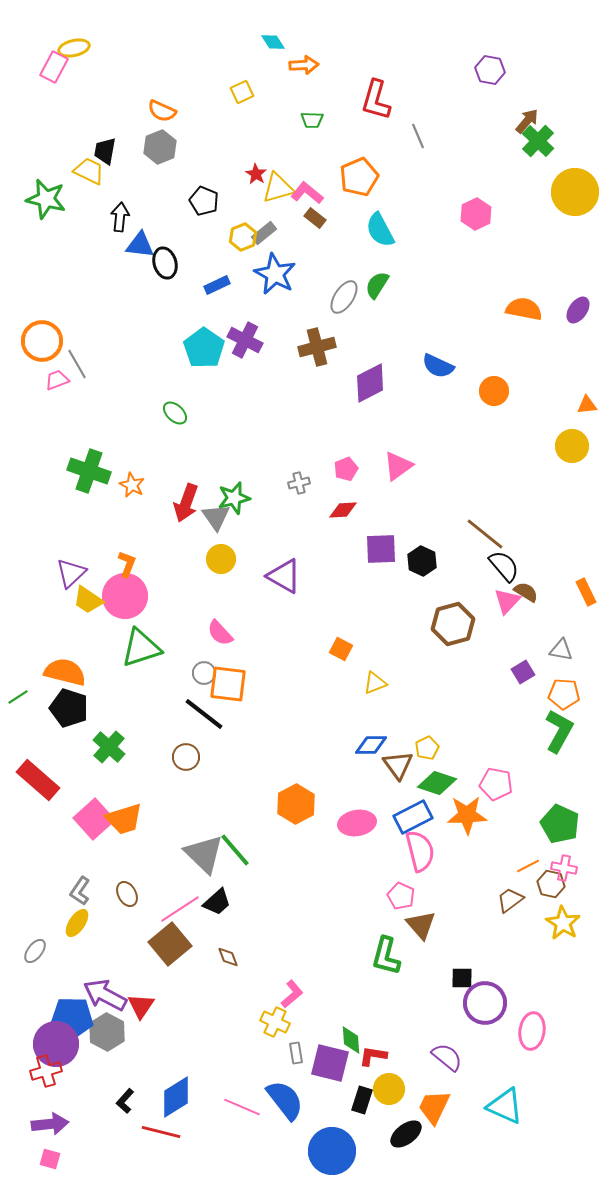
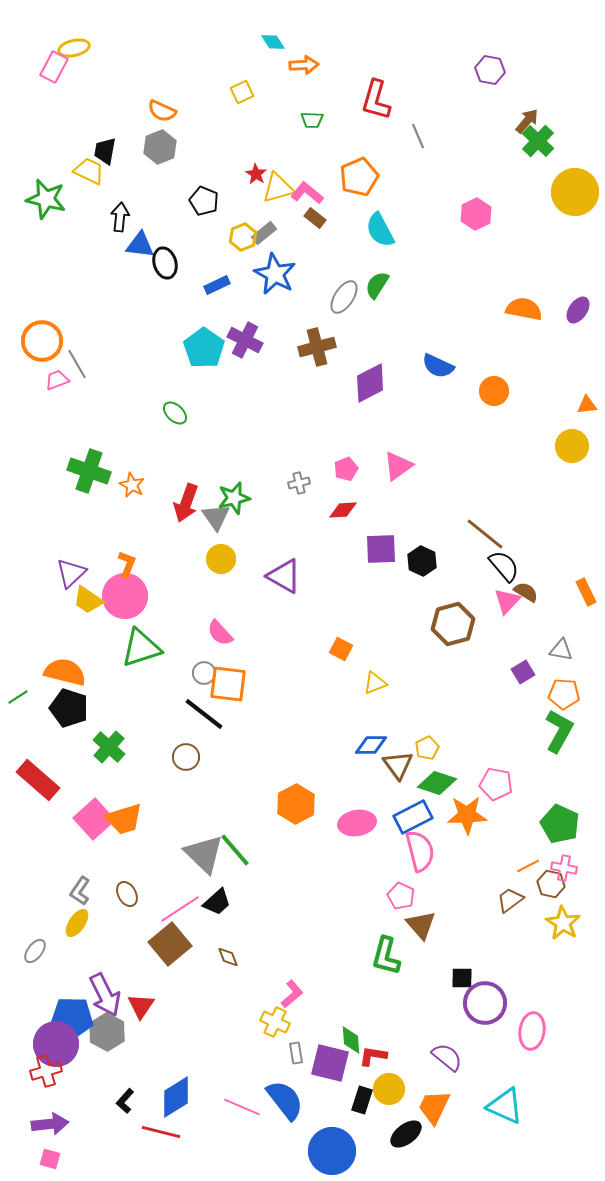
purple arrow at (105, 995): rotated 144 degrees counterclockwise
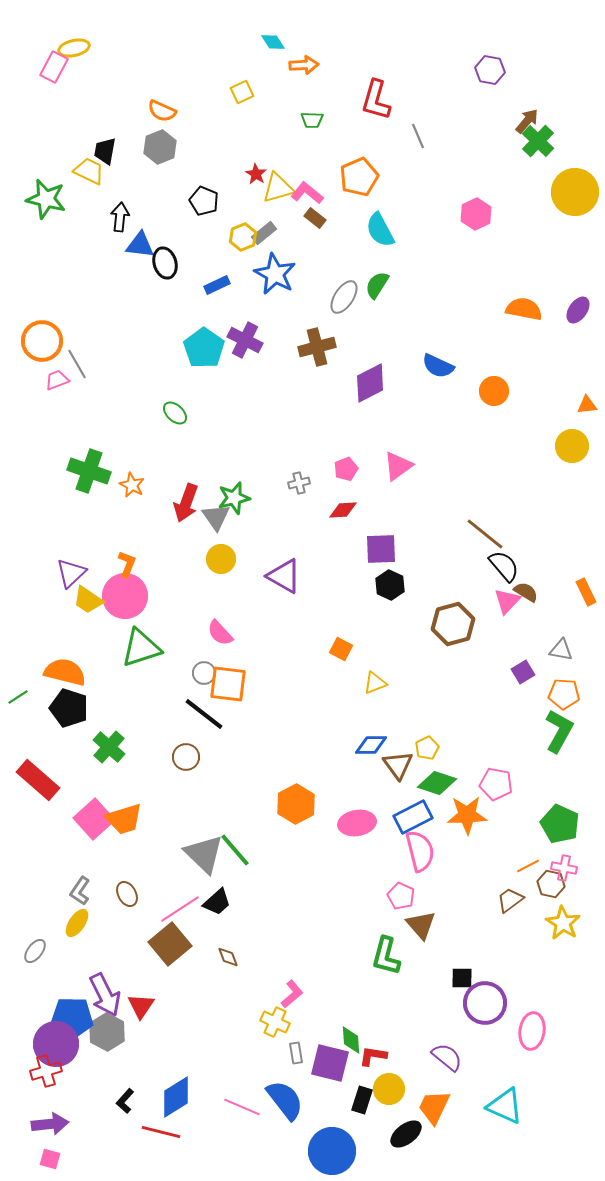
black hexagon at (422, 561): moved 32 px left, 24 px down
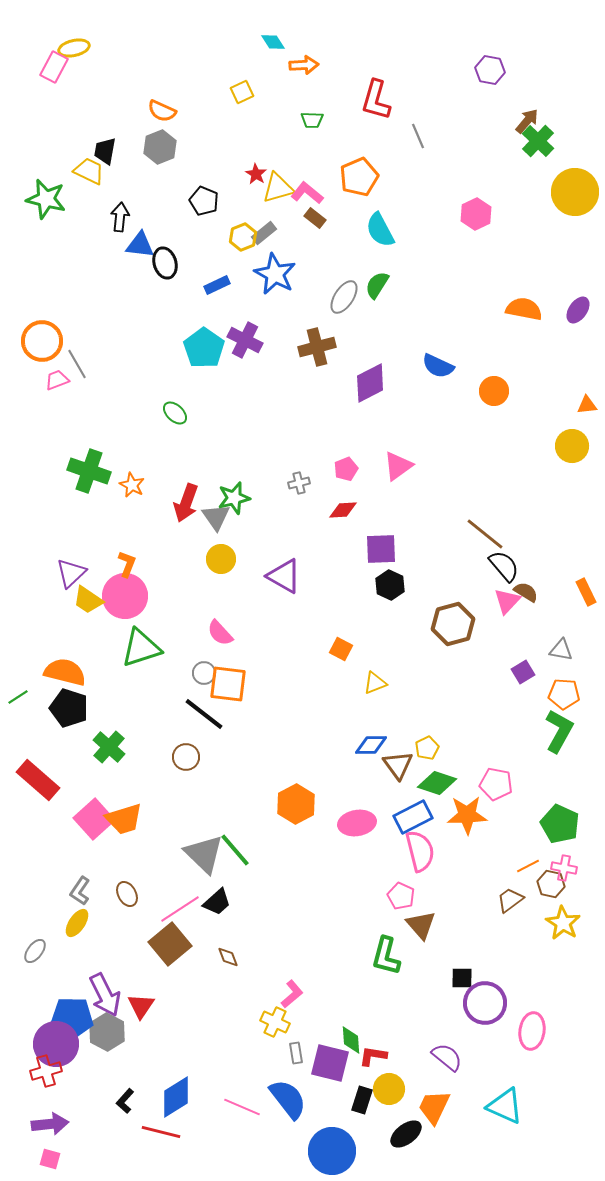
blue semicircle at (285, 1100): moved 3 px right, 1 px up
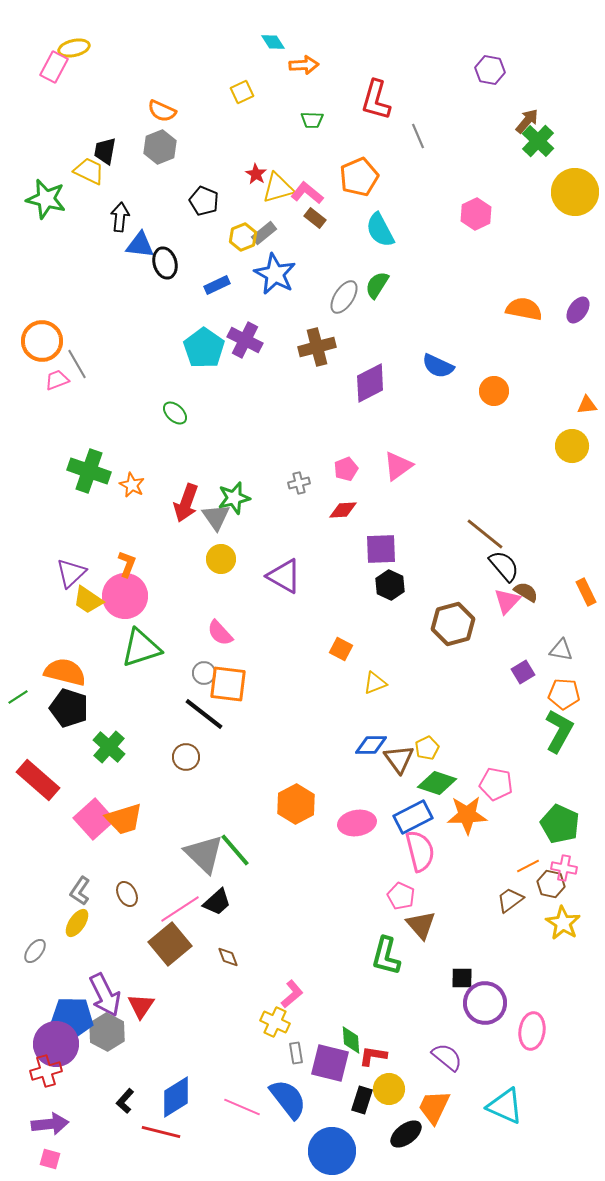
brown triangle at (398, 765): moved 1 px right, 6 px up
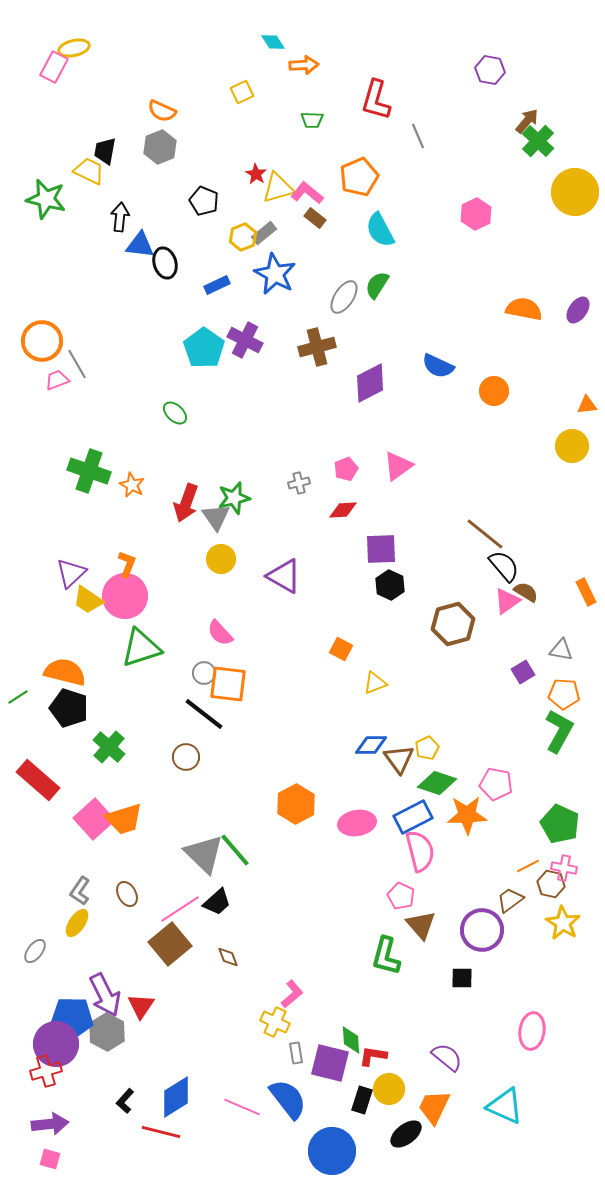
pink triangle at (507, 601): rotated 12 degrees clockwise
purple circle at (485, 1003): moved 3 px left, 73 px up
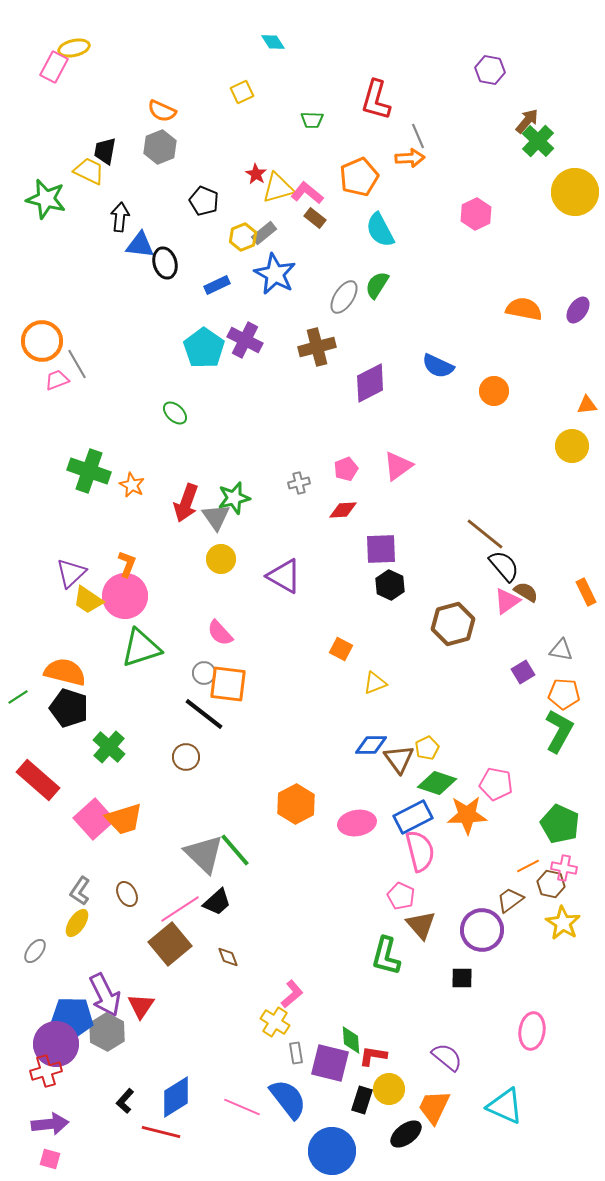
orange arrow at (304, 65): moved 106 px right, 93 px down
yellow cross at (275, 1022): rotated 8 degrees clockwise
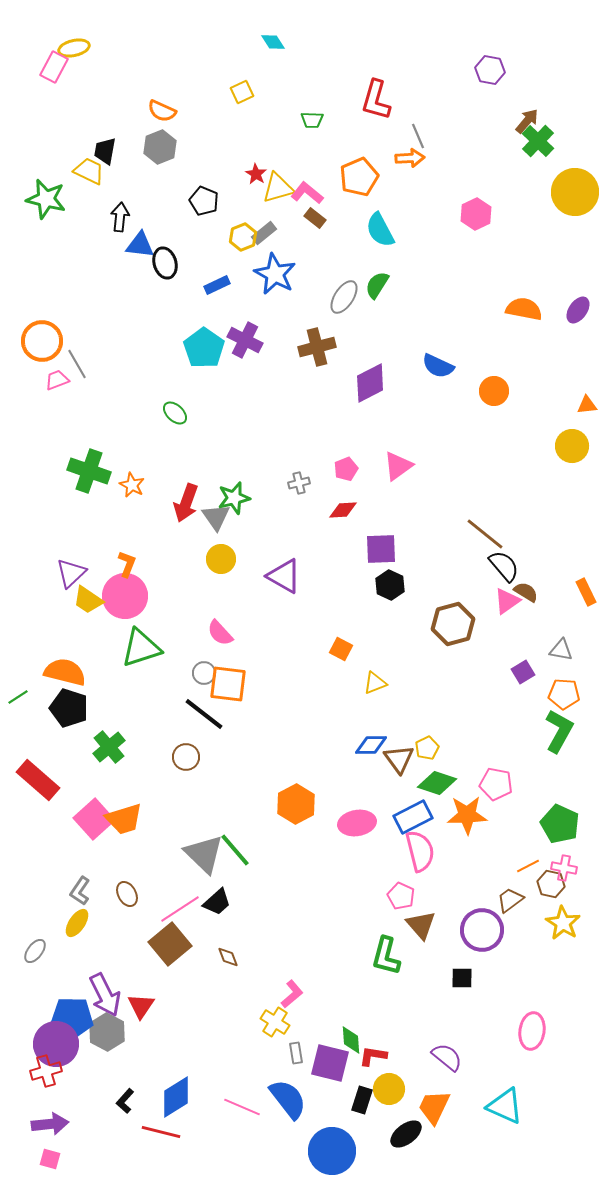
green cross at (109, 747): rotated 8 degrees clockwise
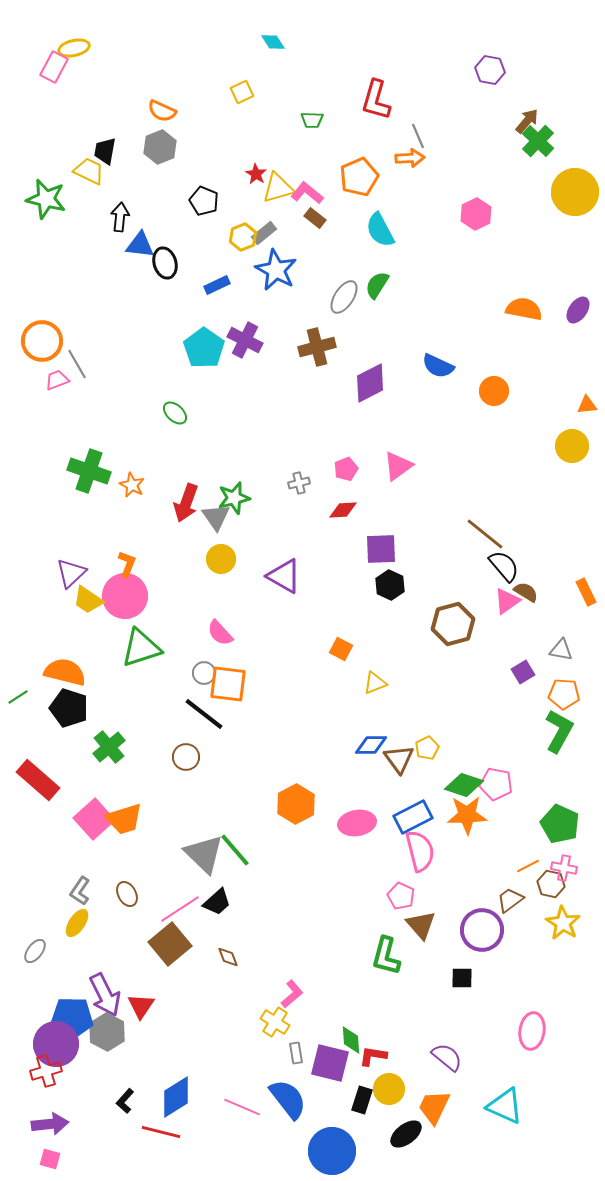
blue star at (275, 274): moved 1 px right, 4 px up
green diamond at (437, 783): moved 27 px right, 2 px down
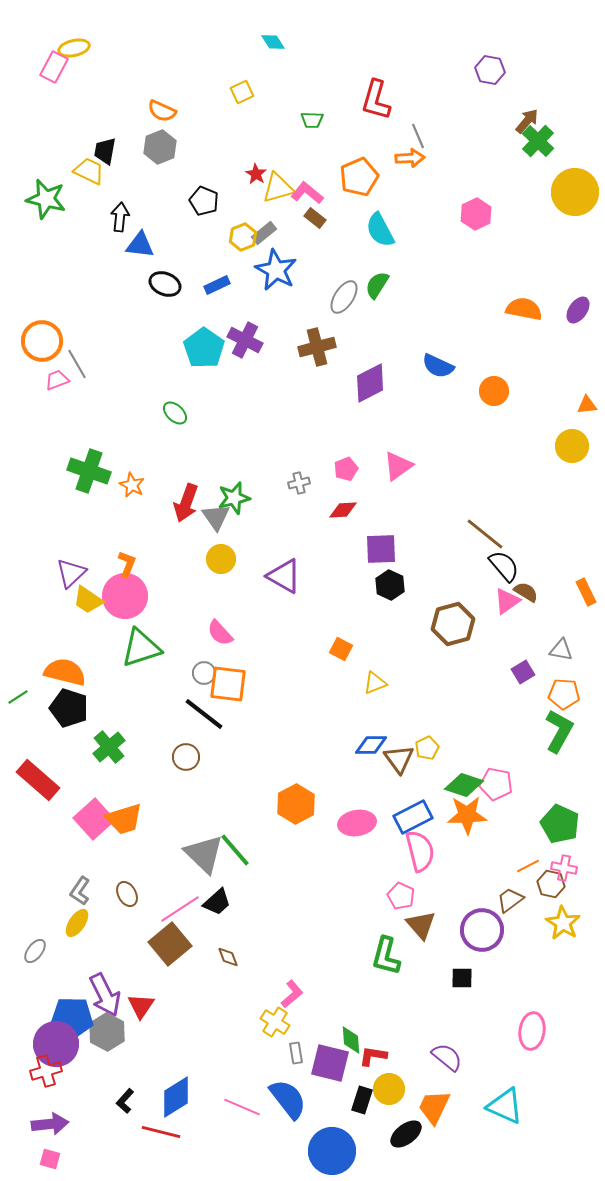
black ellipse at (165, 263): moved 21 px down; rotated 52 degrees counterclockwise
